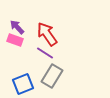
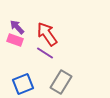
gray rectangle: moved 9 px right, 6 px down
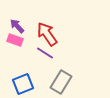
purple arrow: moved 1 px up
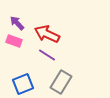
purple arrow: moved 3 px up
red arrow: rotated 30 degrees counterclockwise
pink rectangle: moved 1 px left, 1 px down
purple line: moved 2 px right, 2 px down
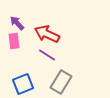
pink rectangle: rotated 63 degrees clockwise
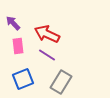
purple arrow: moved 4 px left
pink rectangle: moved 4 px right, 5 px down
blue square: moved 5 px up
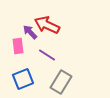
purple arrow: moved 17 px right, 9 px down
red arrow: moved 9 px up
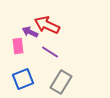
purple arrow: rotated 21 degrees counterclockwise
purple line: moved 3 px right, 3 px up
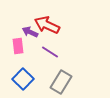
blue square: rotated 25 degrees counterclockwise
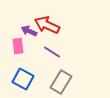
purple arrow: moved 1 px left, 1 px up
purple line: moved 2 px right
blue square: rotated 15 degrees counterclockwise
